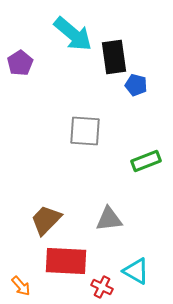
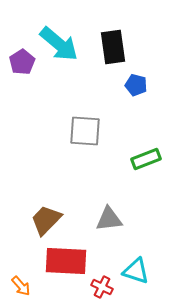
cyan arrow: moved 14 px left, 10 px down
black rectangle: moved 1 px left, 10 px up
purple pentagon: moved 2 px right, 1 px up
green rectangle: moved 2 px up
cyan triangle: rotated 12 degrees counterclockwise
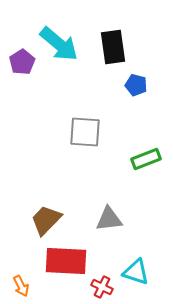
gray square: moved 1 px down
cyan triangle: moved 1 px down
orange arrow: rotated 15 degrees clockwise
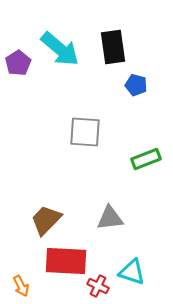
cyan arrow: moved 1 px right, 5 px down
purple pentagon: moved 4 px left, 1 px down
gray triangle: moved 1 px right, 1 px up
cyan triangle: moved 4 px left
red cross: moved 4 px left, 1 px up
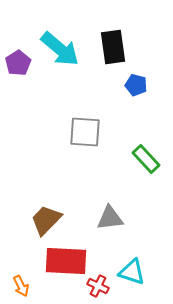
green rectangle: rotated 68 degrees clockwise
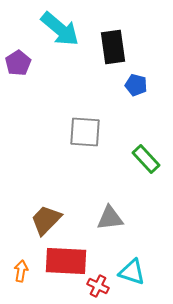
cyan arrow: moved 20 px up
orange arrow: moved 15 px up; rotated 145 degrees counterclockwise
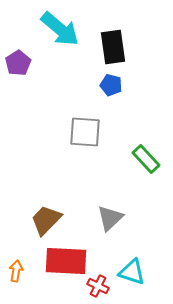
blue pentagon: moved 25 px left
gray triangle: rotated 36 degrees counterclockwise
orange arrow: moved 5 px left
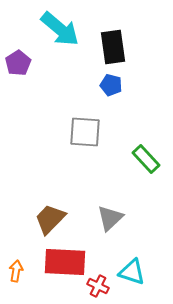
brown trapezoid: moved 4 px right, 1 px up
red rectangle: moved 1 px left, 1 px down
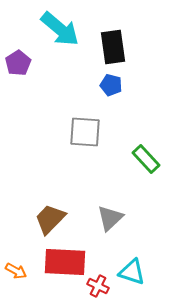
orange arrow: rotated 110 degrees clockwise
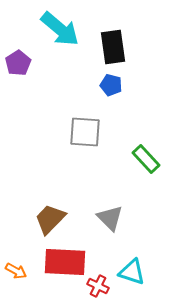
gray triangle: rotated 32 degrees counterclockwise
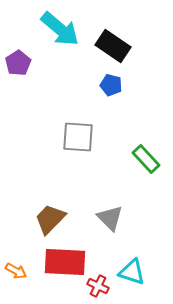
black rectangle: moved 1 px up; rotated 48 degrees counterclockwise
gray square: moved 7 px left, 5 px down
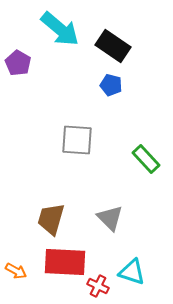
purple pentagon: rotated 10 degrees counterclockwise
gray square: moved 1 px left, 3 px down
brown trapezoid: moved 1 px right; rotated 28 degrees counterclockwise
